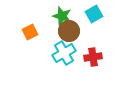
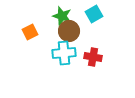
cyan cross: rotated 25 degrees clockwise
red cross: rotated 18 degrees clockwise
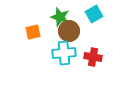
green star: moved 2 px left, 1 px down
orange square: moved 3 px right; rotated 14 degrees clockwise
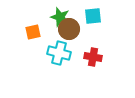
cyan square: moved 1 px left, 2 px down; rotated 24 degrees clockwise
brown circle: moved 2 px up
cyan cross: moved 5 px left; rotated 20 degrees clockwise
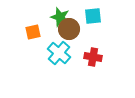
cyan cross: rotated 25 degrees clockwise
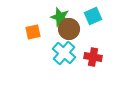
cyan square: rotated 18 degrees counterclockwise
cyan cross: moved 5 px right
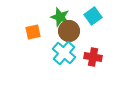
cyan square: rotated 12 degrees counterclockwise
brown circle: moved 2 px down
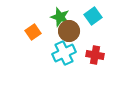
orange square: rotated 21 degrees counterclockwise
cyan cross: rotated 25 degrees clockwise
red cross: moved 2 px right, 2 px up
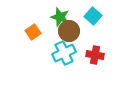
cyan square: rotated 12 degrees counterclockwise
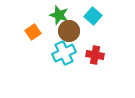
green star: moved 1 px left, 2 px up
